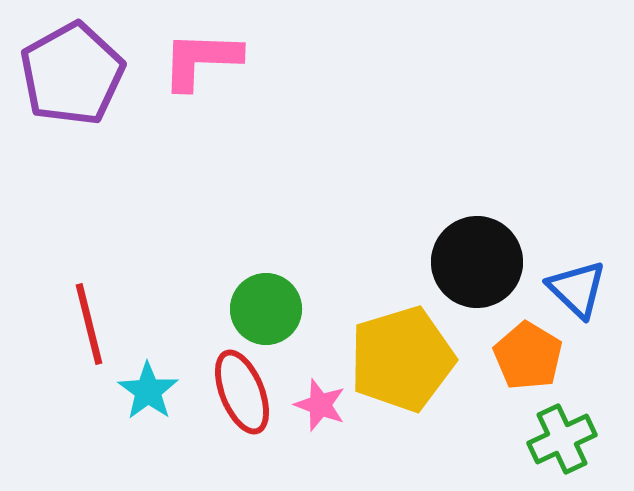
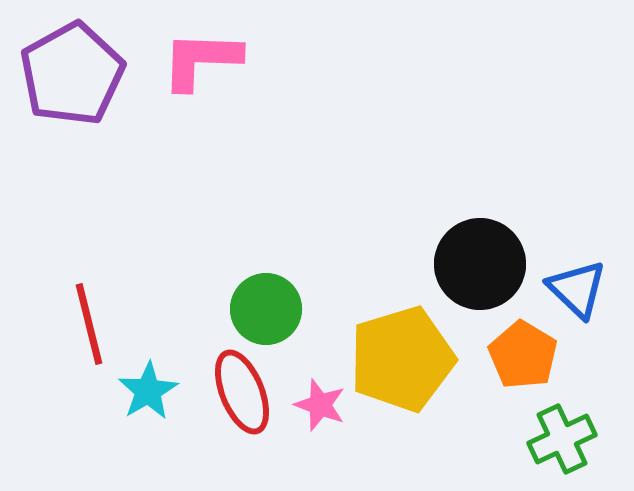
black circle: moved 3 px right, 2 px down
orange pentagon: moved 5 px left, 1 px up
cyan star: rotated 6 degrees clockwise
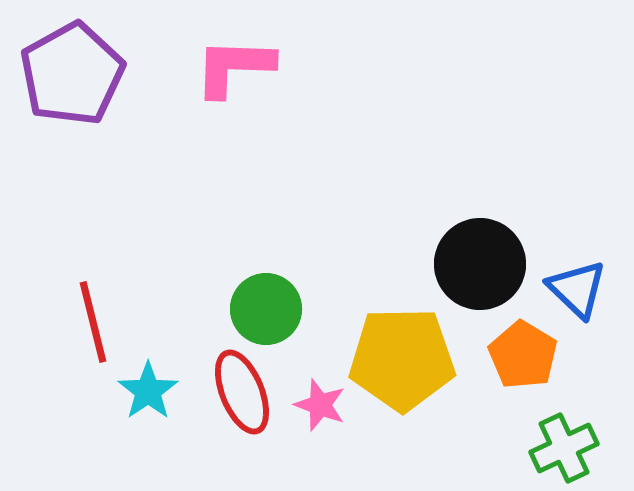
pink L-shape: moved 33 px right, 7 px down
red line: moved 4 px right, 2 px up
yellow pentagon: rotated 16 degrees clockwise
cyan star: rotated 4 degrees counterclockwise
green cross: moved 2 px right, 9 px down
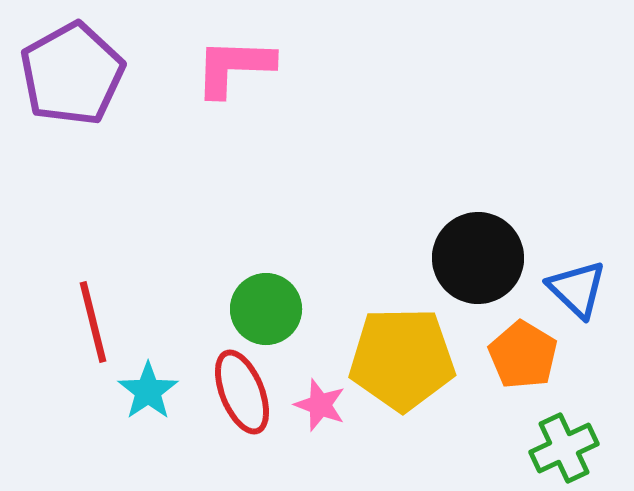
black circle: moved 2 px left, 6 px up
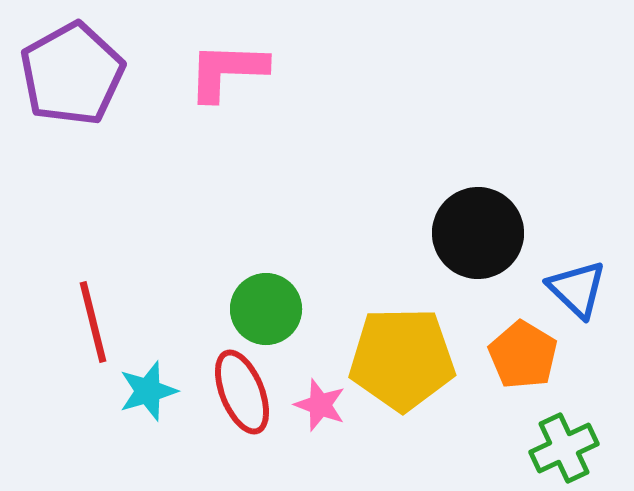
pink L-shape: moved 7 px left, 4 px down
black circle: moved 25 px up
cyan star: rotated 18 degrees clockwise
